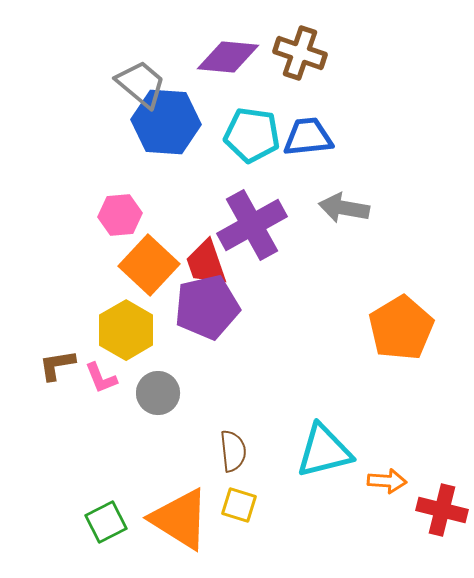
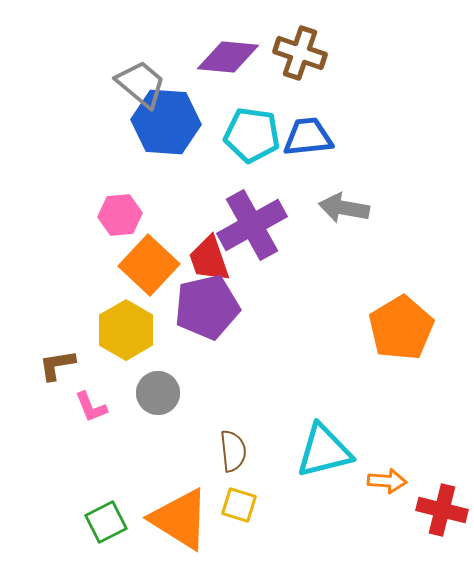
red trapezoid: moved 3 px right, 4 px up
pink L-shape: moved 10 px left, 29 px down
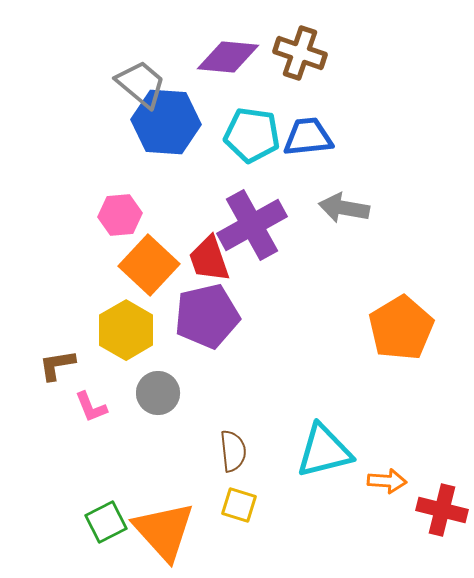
purple pentagon: moved 9 px down
orange triangle: moved 16 px left, 12 px down; rotated 16 degrees clockwise
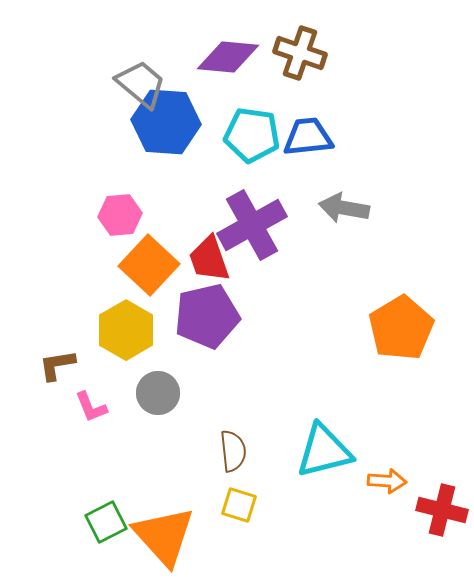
orange triangle: moved 5 px down
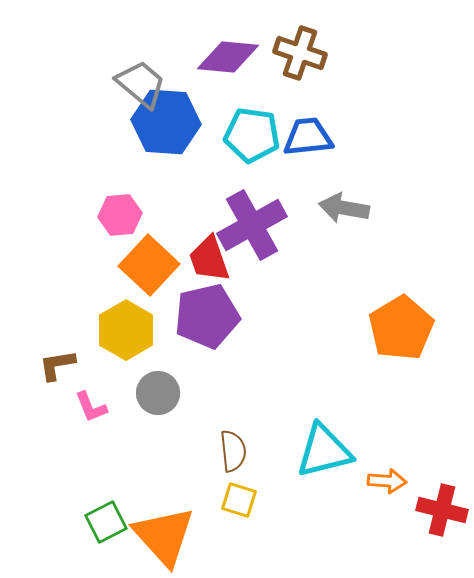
yellow square: moved 5 px up
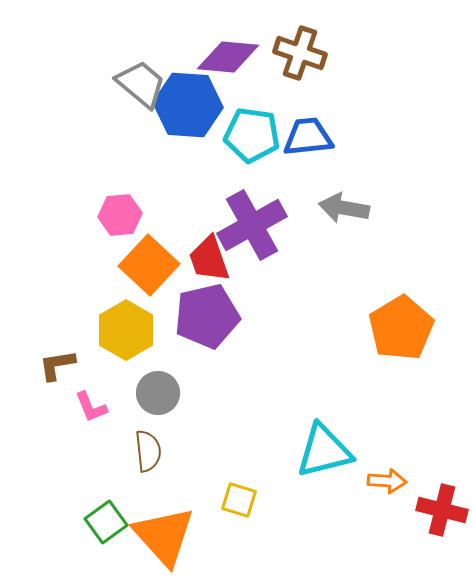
blue hexagon: moved 22 px right, 17 px up
brown semicircle: moved 85 px left
green square: rotated 9 degrees counterclockwise
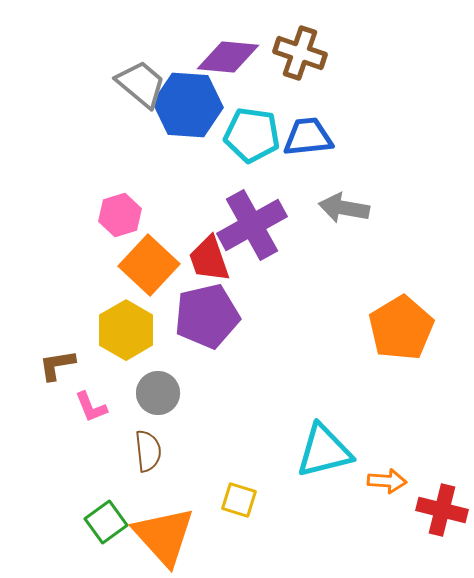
pink hexagon: rotated 12 degrees counterclockwise
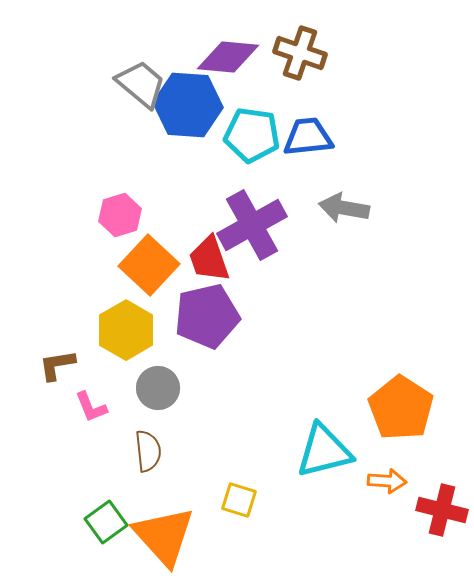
orange pentagon: moved 80 px down; rotated 8 degrees counterclockwise
gray circle: moved 5 px up
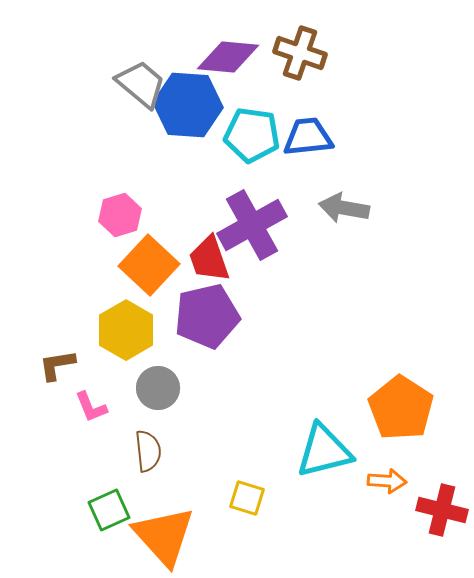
yellow square: moved 8 px right, 2 px up
green square: moved 3 px right, 12 px up; rotated 12 degrees clockwise
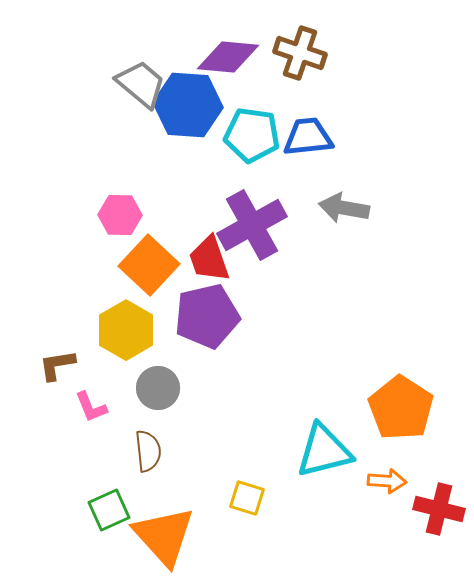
pink hexagon: rotated 18 degrees clockwise
red cross: moved 3 px left, 1 px up
